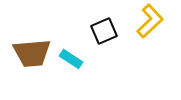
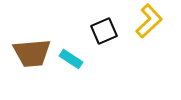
yellow L-shape: moved 1 px left
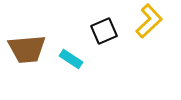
brown trapezoid: moved 5 px left, 4 px up
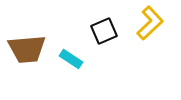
yellow L-shape: moved 1 px right, 2 px down
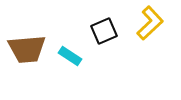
cyan rectangle: moved 1 px left, 3 px up
